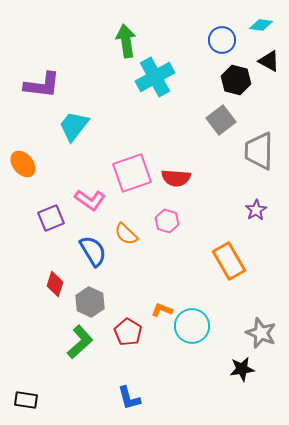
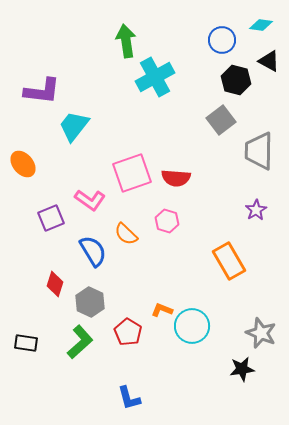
purple L-shape: moved 6 px down
black rectangle: moved 57 px up
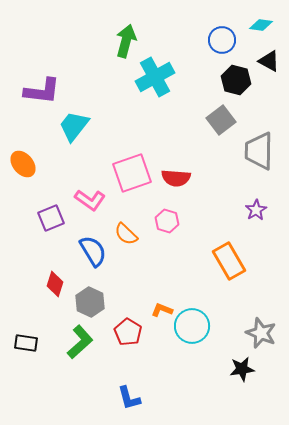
green arrow: rotated 24 degrees clockwise
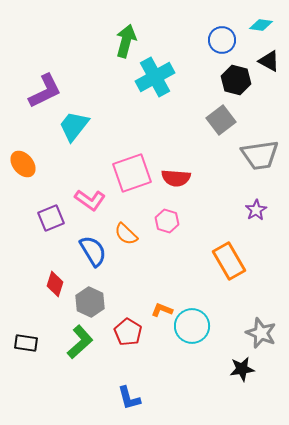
purple L-shape: moved 3 px right; rotated 33 degrees counterclockwise
gray trapezoid: moved 1 px right, 4 px down; rotated 99 degrees counterclockwise
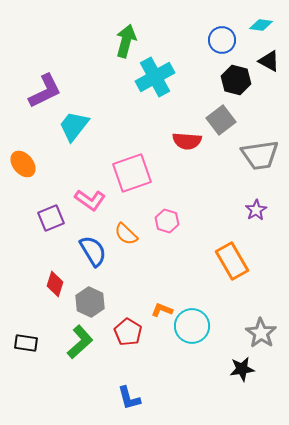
red semicircle: moved 11 px right, 37 px up
orange rectangle: moved 3 px right
gray star: rotated 12 degrees clockwise
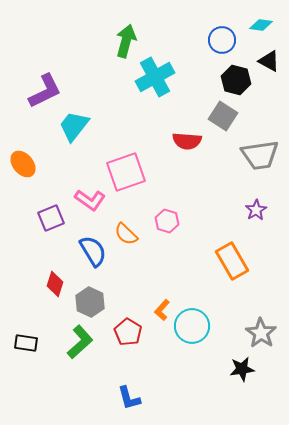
gray square: moved 2 px right, 4 px up; rotated 20 degrees counterclockwise
pink square: moved 6 px left, 1 px up
orange L-shape: rotated 70 degrees counterclockwise
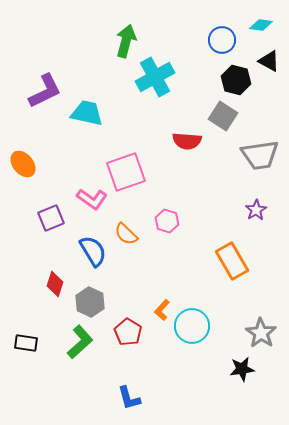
cyan trapezoid: moved 13 px right, 13 px up; rotated 64 degrees clockwise
pink L-shape: moved 2 px right, 1 px up
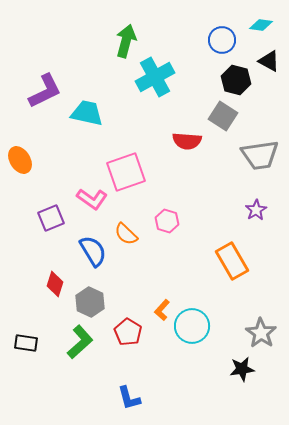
orange ellipse: moved 3 px left, 4 px up; rotated 8 degrees clockwise
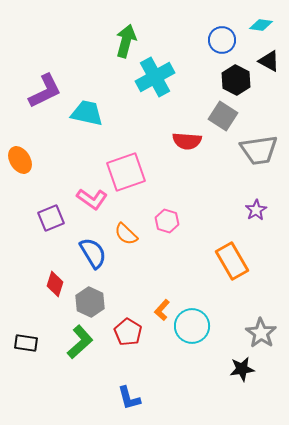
black hexagon: rotated 12 degrees clockwise
gray trapezoid: moved 1 px left, 5 px up
blue semicircle: moved 2 px down
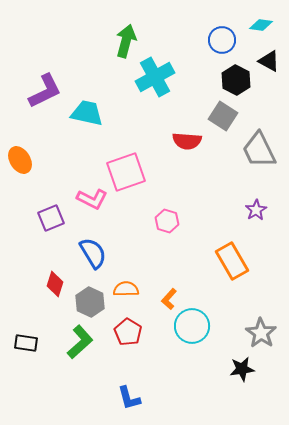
gray trapezoid: rotated 72 degrees clockwise
pink L-shape: rotated 8 degrees counterclockwise
orange semicircle: moved 55 px down; rotated 135 degrees clockwise
orange L-shape: moved 7 px right, 11 px up
